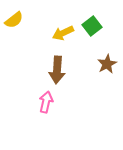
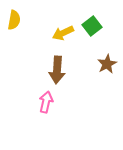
yellow semicircle: rotated 42 degrees counterclockwise
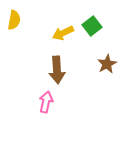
brown arrow: rotated 8 degrees counterclockwise
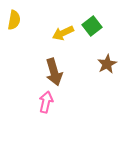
brown arrow: moved 3 px left, 2 px down; rotated 12 degrees counterclockwise
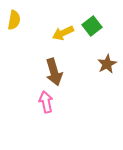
pink arrow: rotated 25 degrees counterclockwise
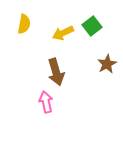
yellow semicircle: moved 10 px right, 4 px down
brown arrow: moved 2 px right
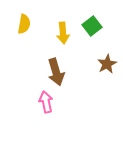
yellow arrow: rotated 70 degrees counterclockwise
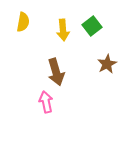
yellow semicircle: moved 1 px left, 2 px up
yellow arrow: moved 3 px up
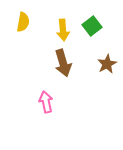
brown arrow: moved 7 px right, 9 px up
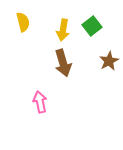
yellow semicircle: rotated 24 degrees counterclockwise
yellow arrow: rotated 15 degrees clockwise
brown star: moved 2 px right, 3 px up
pink arrow: moved 6 px left
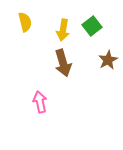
yellow semicircle: moved 2 px right
brown star: moved 1 px left, 1 px up
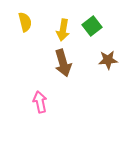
brown star: rotated 24 degrees clockwise
